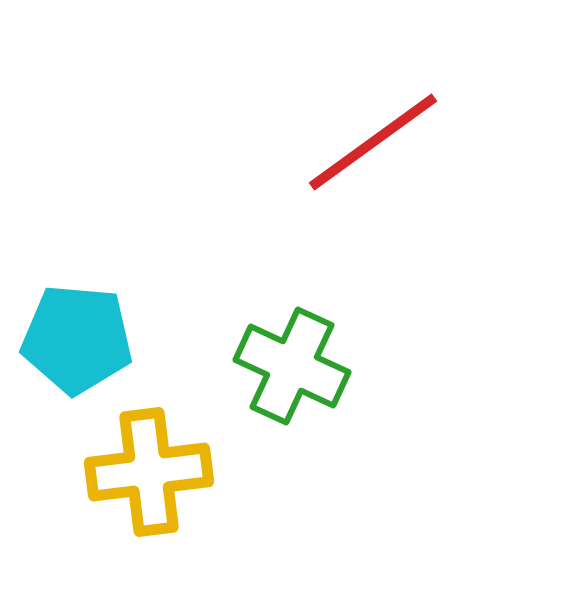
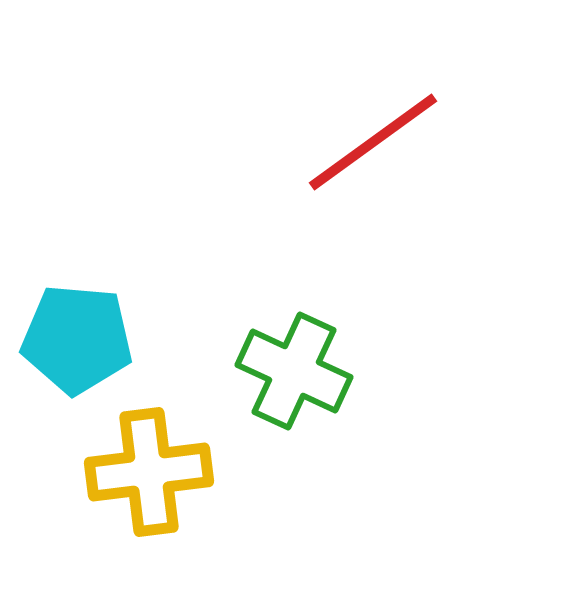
green cross: moved 2 px right, 5 px down
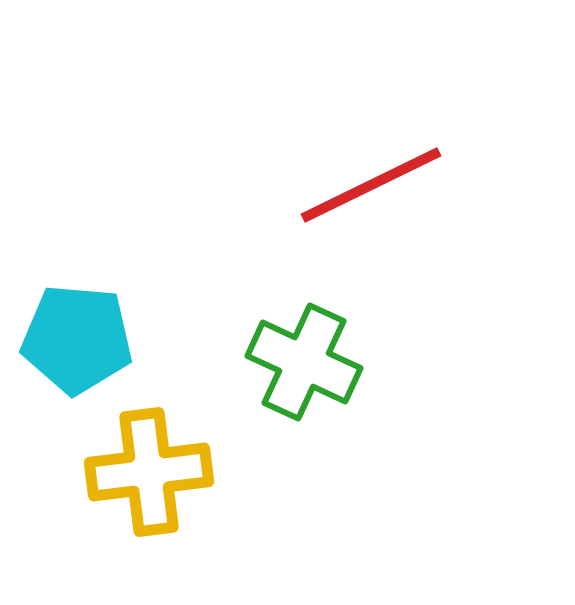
red line: moved 2 px left, 43 px down; rotated 10 degrees clockwise
green cross: moved 10 px right, 9 px up
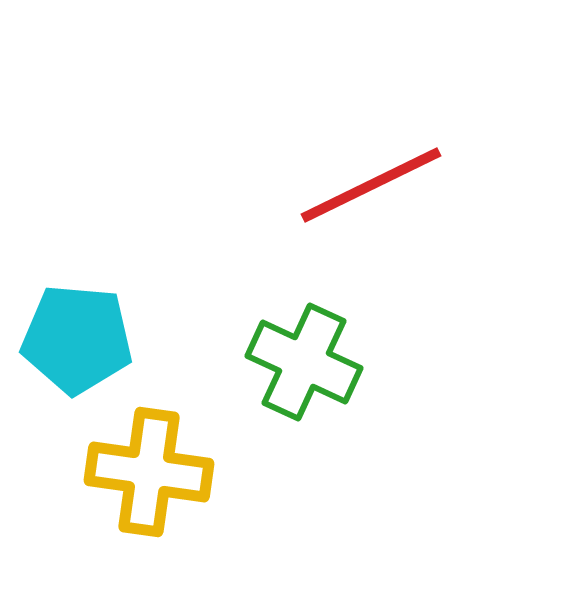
yellow cross: rotated 15 degrees clockwise
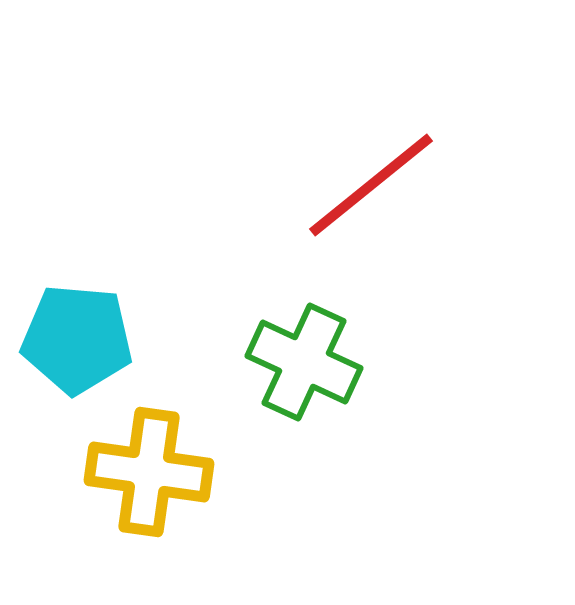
red line: rotated 13 degrees counterclockwise
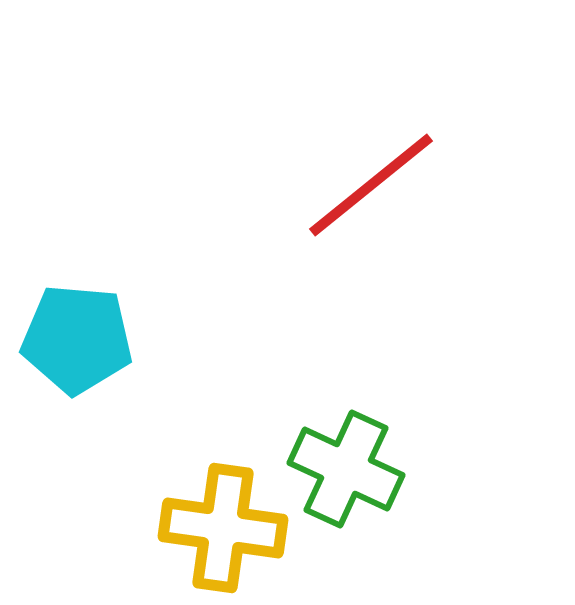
green cross: moved 42 px right, 107 px down
yellow cross: moved 74 px right, 56 px down
